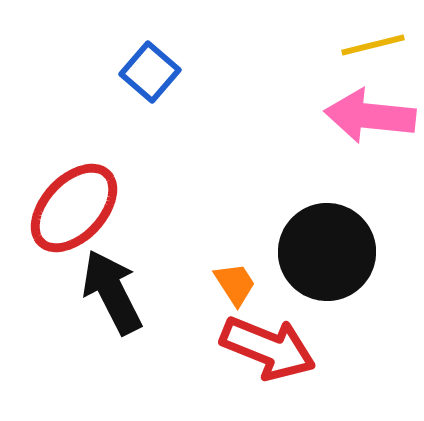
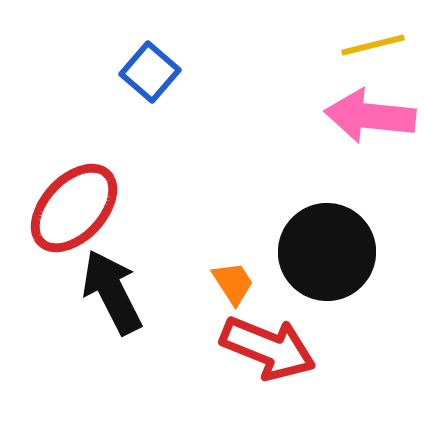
orange trapezoid: moved 2 px left, 1 px up
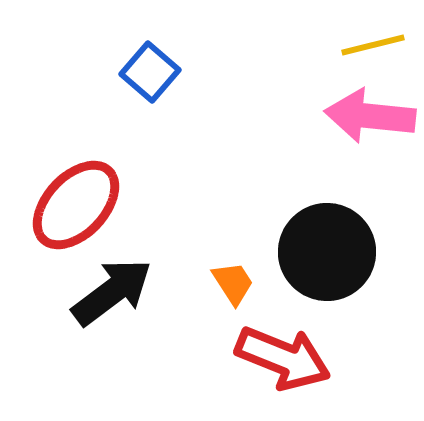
red ellipse: moved 2 px right, 3 px up
black arrow: rotated 80 degrees clockwise
red arrow: moved 15 px right, 10 px down
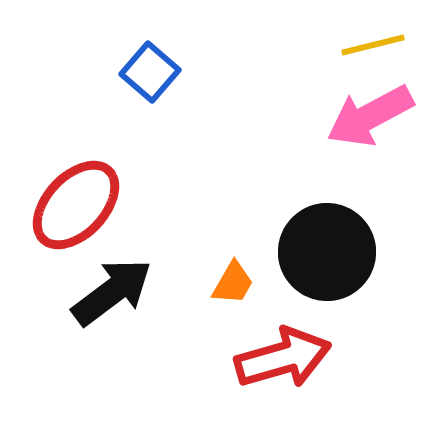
pink arrow: rotated 34 degrees counterclockwise
orange trapezoid: rotated 63 degrees clockwise
red arrow: rotated 38 degrees counterclockwise
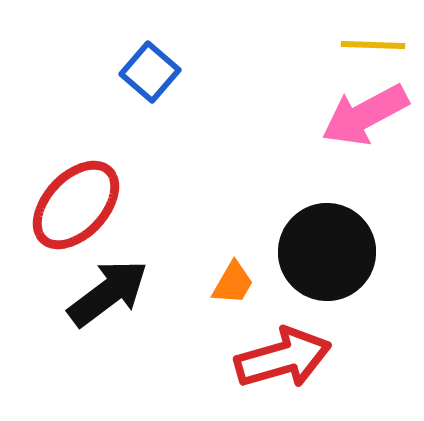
yellow line: rotated 16 degrees clockwise
pink arrow: moved 5 px left, 1 px up
black arrow: moved 4 px left, 1 px down
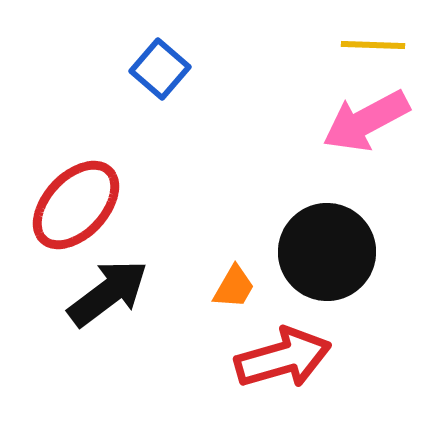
blue square: moved 10 px right, 3 px up
pink arrow: moved 1 px right, 6 px down
orange trapezoid: moved 1 px right, 4 px down
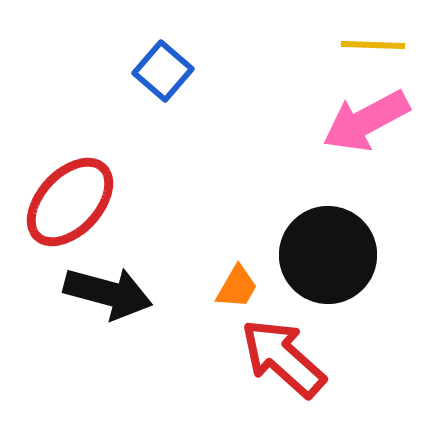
blue square: moved 3 px right, 2 px down
red ellipse: moved 6 px left, 3 px up
black circle: moved 1 px right, 3 px down
orange trapezoid: moved 3 px right
black arrow: rotated 52 degrees clockwise
red arrow: rotated 122 degrees counterclockwise
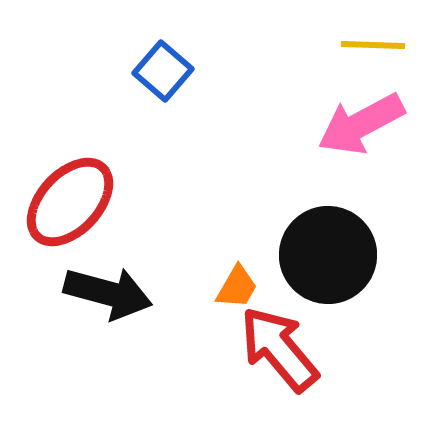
pink arrow: moved 5 px left, 3 px down
red arrow: moved 4 px left, 9 px up; rotated 8 degrees clockwise
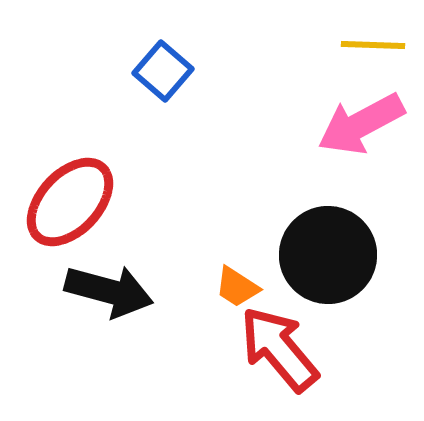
orange trapezoid: rotated 93 degrees clockwise
black arrow: moved 1 px right, 2 px up
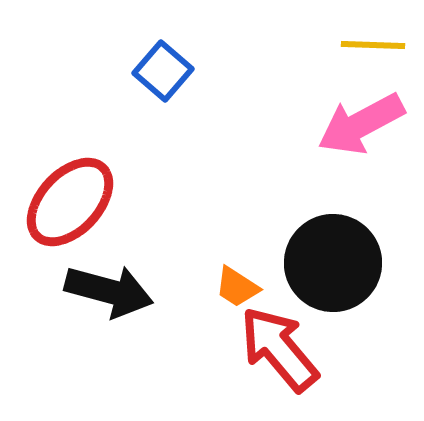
black circle: moved 5 px right, 8 px down
